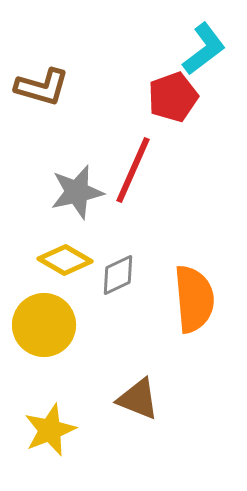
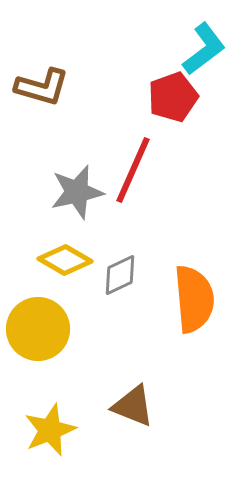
gray diamond: moved 2 px right
yellow circle: moved 6 px left, 4 px down
brown triangle: moved 5 px left, 7 px down
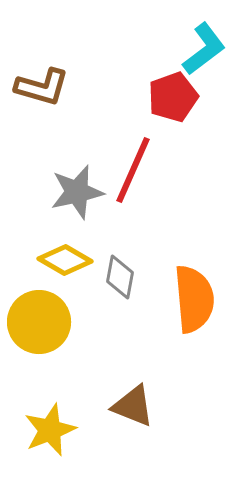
gray diamond: moved 2 px down; rotated 54 degrees counterclockwise
yellow circle: moved 1 px right, 7 px up
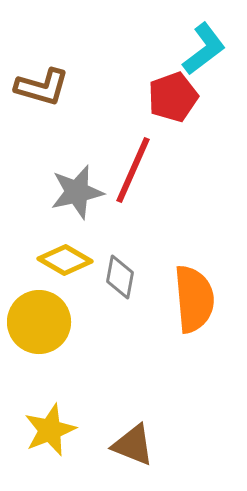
brown triangle: moved 39 px down
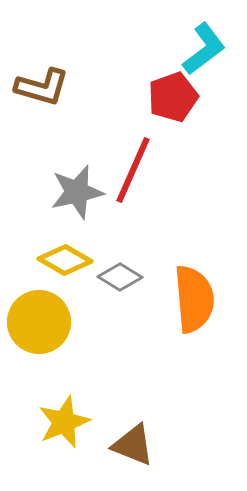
gray diamond: rotated 69 degrees counterclockwise
yellow star: moved 14 px right, 8 px up
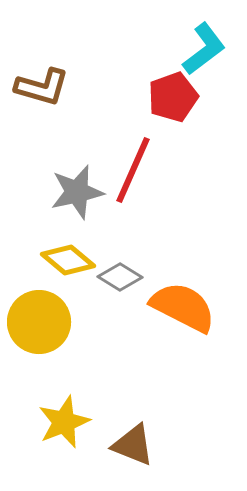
yellow diamond: moved 3 px right; rotated 10 degrees clockwise
orange semicircle: moved 11 px left, 8 px down; rotated 58 degrees counterclockwise
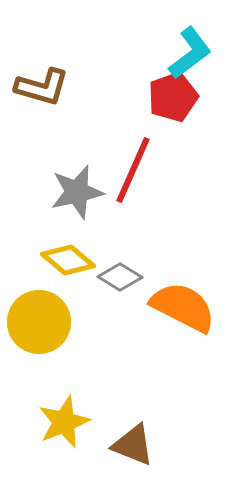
cyan L-shape: moved 14 px left, 4 px down
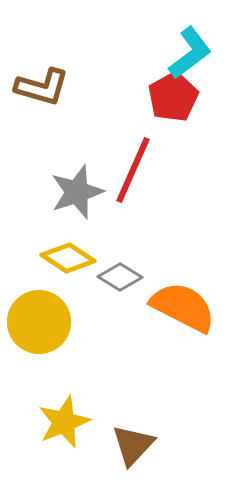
red pentagon: rotated 9 degrees counterclockwise
gray star: rotated 6 degrees counterclockwise
yellow diamond: moved 2 px up; rotated 6 degrees counterclockwise
brown triangle: rotated 51 degrees clockwise
